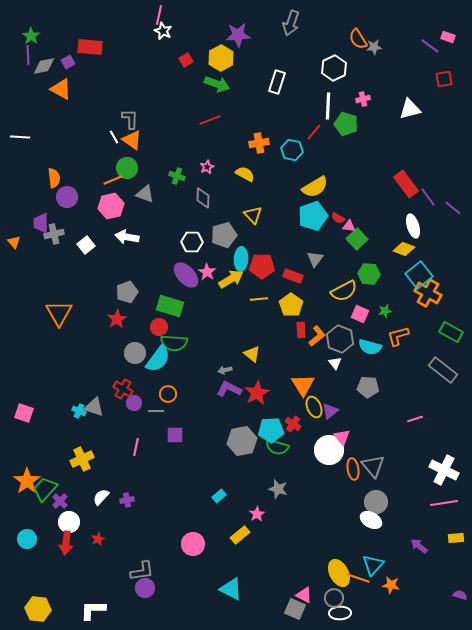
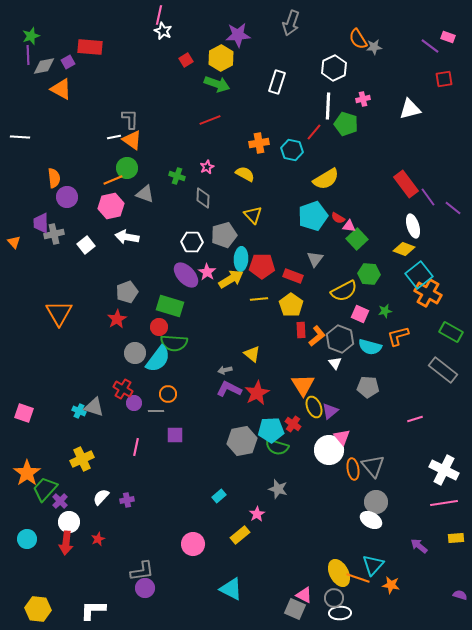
green star at (31, 36): rotated 18 degrees clockwise
white line at (114, 137): rotated 72 degrees counterclockwise
yellow semicircle at (315, 187): moved 11 px right, 8 px up
orange star at (27, 481): moved 8 px up
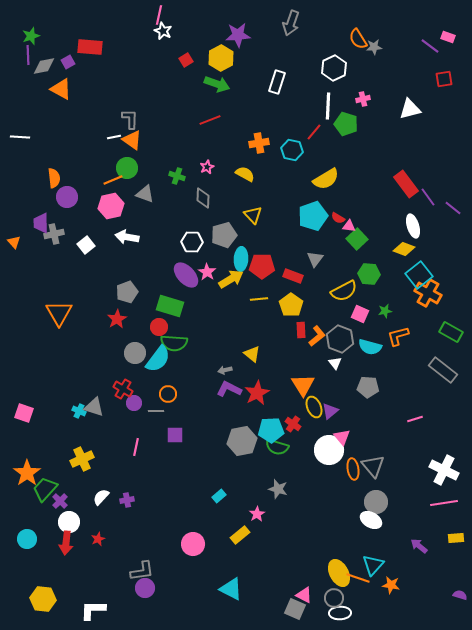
yellow hexagon at (38, 609): moved 5 px right, 10 px up
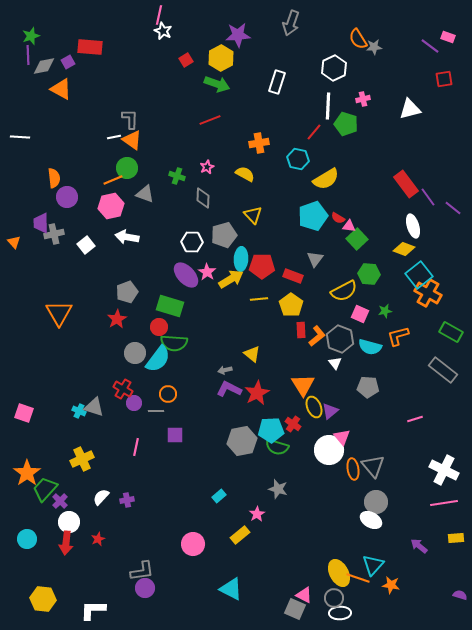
cyan hexagon at (292, 150): moved 6 px right, 9 px down
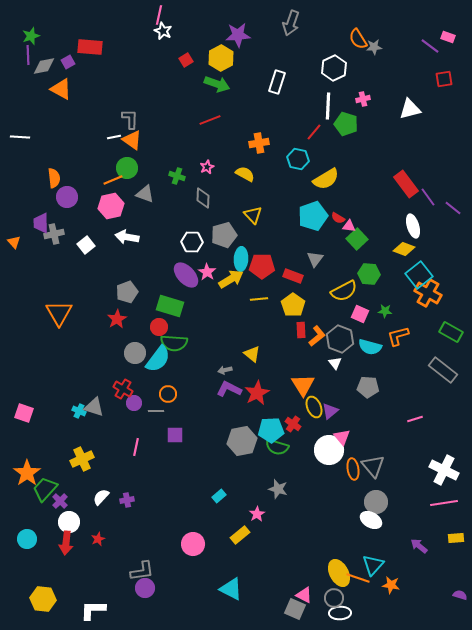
yellow pentagon at (291, 305): moved 2 px right
green star at (385, 311): rotated 16 degrees clockwise
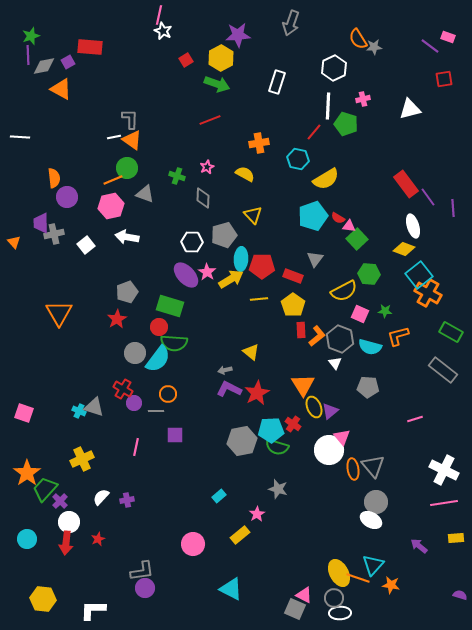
purple line at (453, 208): rotated 48 degrees clockwise
yellow triangle at (252, 354): moved 1 px left, 2 px up
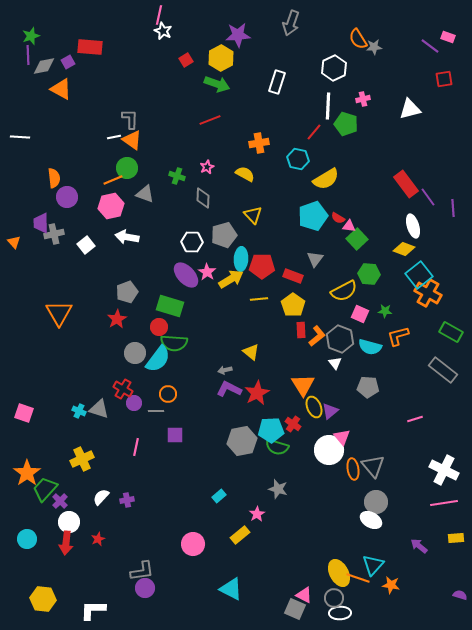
gray triangle at (94, 407): moved 5 px right, 2 px down
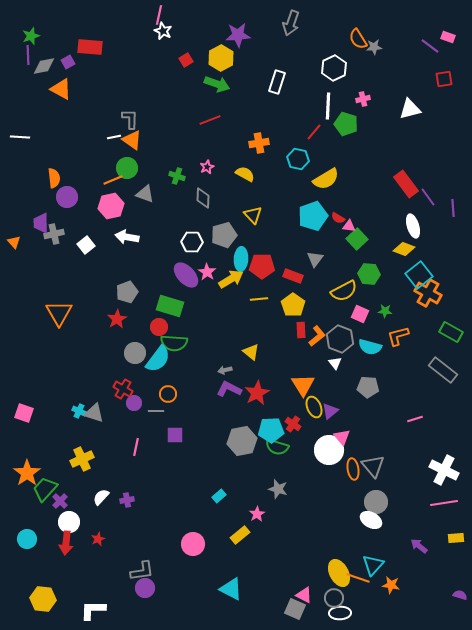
gray triangle at (99, 409): moved 5 px left, 4 px down
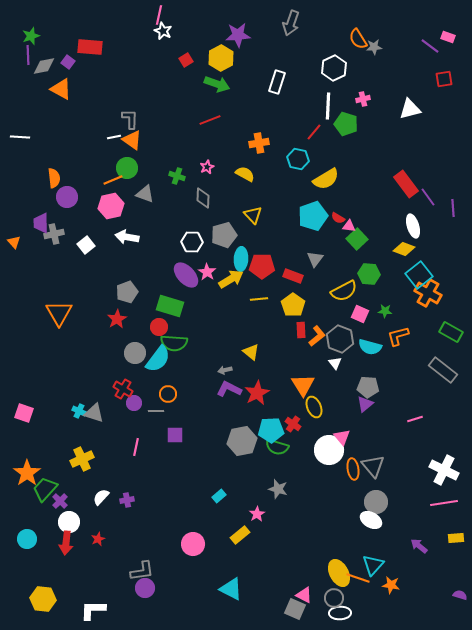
purple square at (68, 62): rotated 24 degrees counterclockwise
purple triangle at (330, 411): moved 35 px right, 7 px up
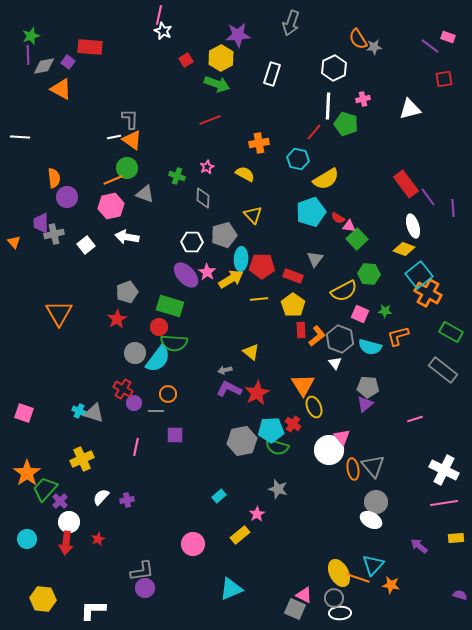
white rectangle at (277, 82): moved 5 px left, 8 px up
cyan pentagon at (313, 216): moved 2 px left, 4 px up
cyan triangle at (231, 589): rotated 50 degrees counterclockwise
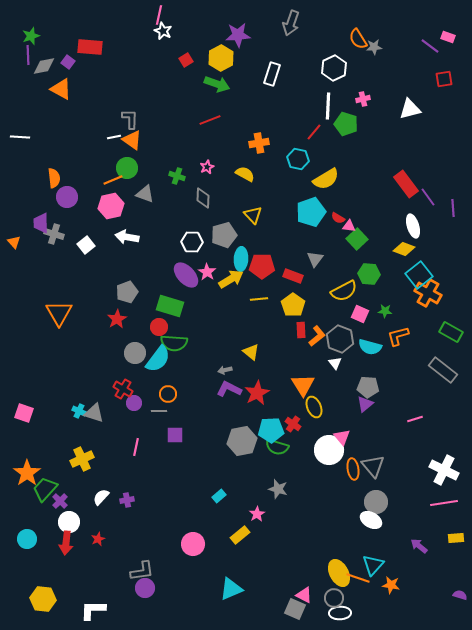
gray cross at (54, 234): rotated 30 degrees clockwise
gray line at (156, 411): moved 3 px right
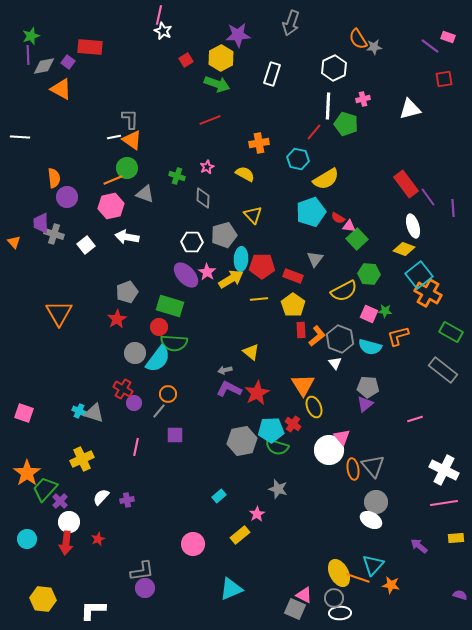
pink square at (360, 314): moved 9 px right
gray line at (159, 411): rotated 49 degrees counterclockwise
